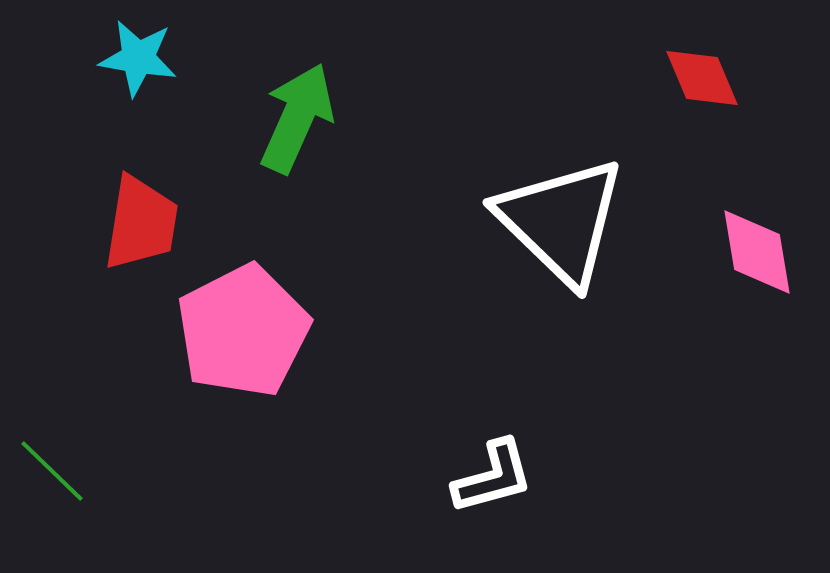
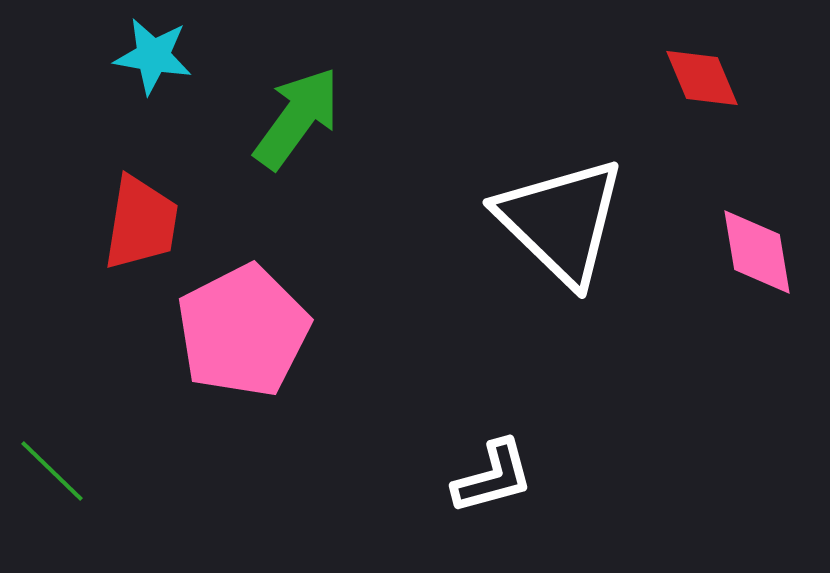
cyan star: moved 15 px right, 2 px up
green arrow: rotated 12 degrees clockwise
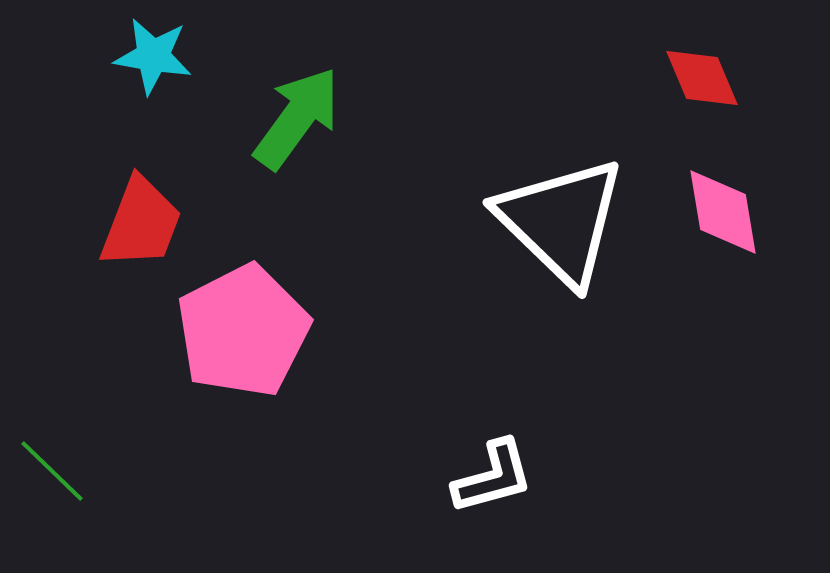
red trapezoid: rotated 12 degrees clockwise
pink diamond: moved 34 px left, 40 px up
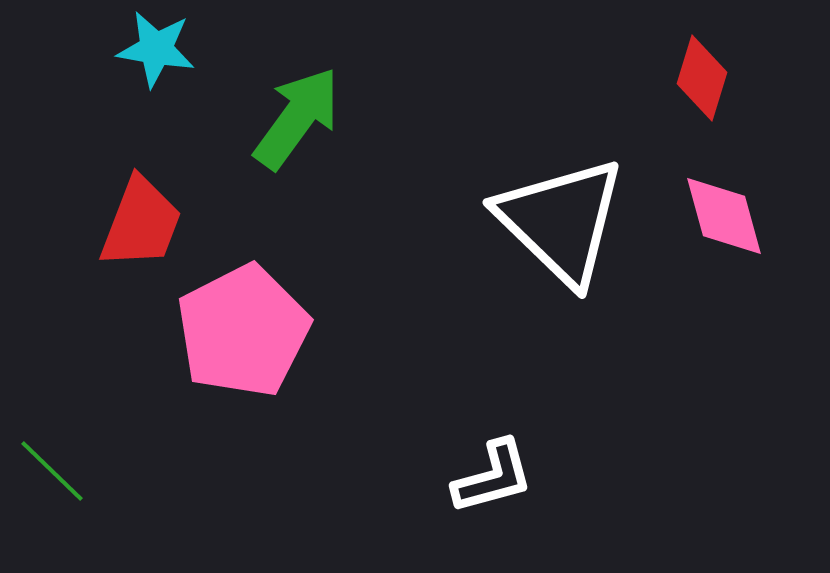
cyan star: moved 3 px right, 7 px up
red diamond: rotated 40 degrees clockwise
pink diamond: moved 1 px right, 4 px down; rotated 6 degrees counterclockwise
